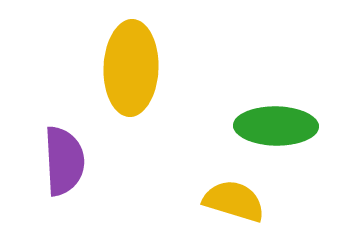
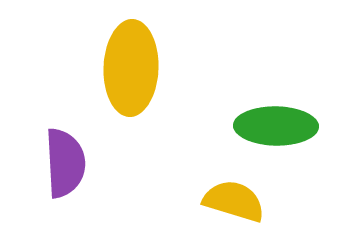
purple semicircle: moved 1 px right, 2 px down
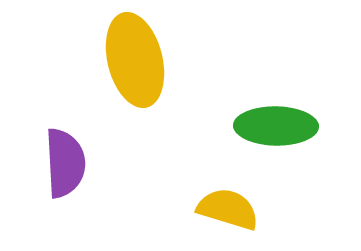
yellow ellipse: moved 4 px right, 8 px up; rotated 16 degrees counterclockwise
yellow semicircle: moved 6 px left, 8 px down
